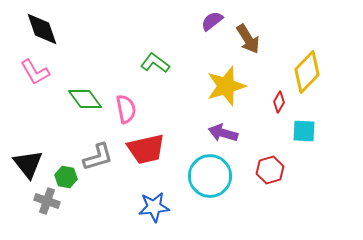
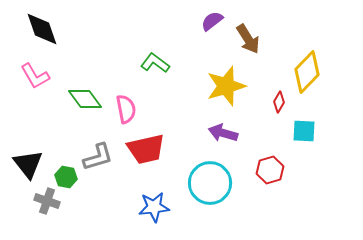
pink L-shape: moved 4 px down
cyan circle: moved 7 px down
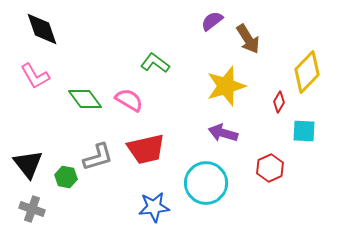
pink semicircle: moved 3 px right, 9 px up; rotated 48 degrees counterclockwise
red hexagon: moved 2 px up; rotated 8 degrees counterclockwise
cyan circle: moved 4 px left
gray cross: moved 15 px left, 8 px down
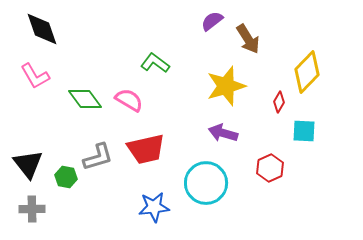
gray cross: rotated 20 degrees counterclockwise
